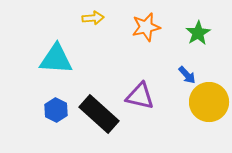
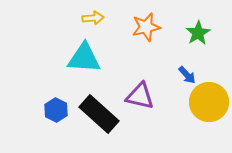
cyan triangle: moved 28 px right, 1 px up
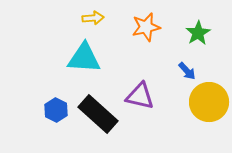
blue arrow: moved 4 px up
black rectangle: moved 1 px left
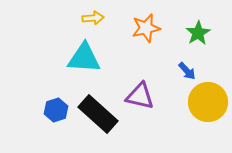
orange star: moved 1 px down
yellow circle: moved 1 px left
blue hexagon: rotated 15 degrees clockwise
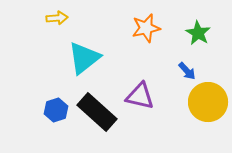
yellow arrow: moved 36 px left
green star: rotated 10 degrees counterclockwise
cyan triangle: rotated 42 degrees counterclockwise
black rectangle: moved 1 px left, 2 px up
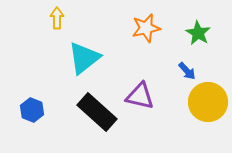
yellow arrow: rotated 85 degrees counterclockwise
blue hexagon: moved 24 px left; rotated 20 degrees counterclockwise
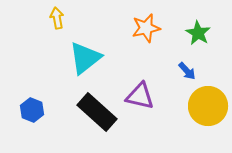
yellow arrow: rotated 10 degrees counterclockwise
cyan triangle: moved 1 px right
yellow circle: moved 4 px down
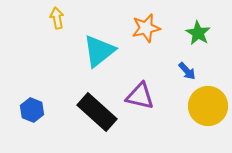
cyan triangle: moved 14 px right, 7 px up
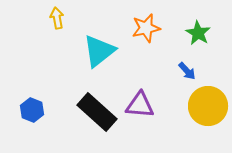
purple triangle: moved 9 px down; rotated 8 degrees counterclockwise
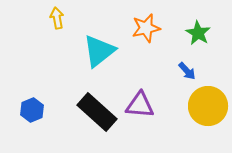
blue hexagon: rotated 15 degrees clockwise
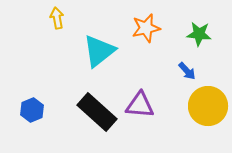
green star: moved 1 px right, 1 px down; rotated 25 degrees counterclockwise
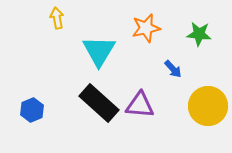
cyan triangle: rotated 21 degrees counterclockwise
blue arrow: moved 14 px left, 2 px up
black rectangle: moved 2 px right, 9 px up
